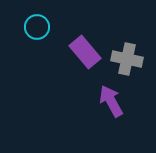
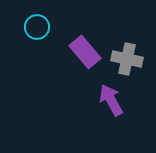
purple arrow: moved 1 px up
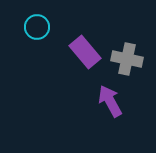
purple arrow: moved 1 px left, 1 px down
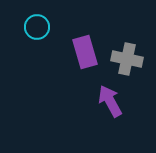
purple rectangle: rotated 24 degrees clockwise
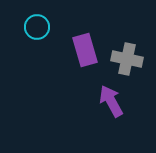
purple rectangle: moved 2 px up
purple arrow: moved 1 px right
